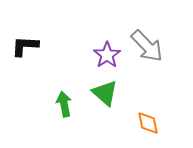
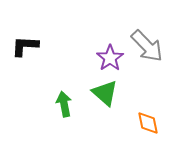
purple star: moved 3 px right, 3 px down
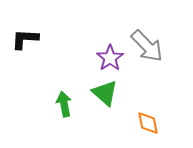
black L-shape: moved 7 px up
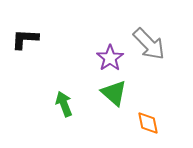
gray arrow: moved 2 px right, 2 px up
green triangle: moved 9 px right
green arrow: rotated 10 degrees counterclockwise
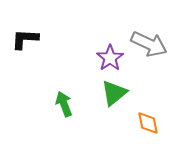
gray arrow: rotated 21 degrees counterclockwise
green triangle: rotated 40 degrees clockwise
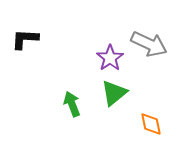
green arrow: moved 8 px right
orange diamond: moved 3 px right, 1 px down
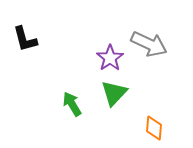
black L-shape: rotated 108 degrees counterclockwise
green triangle: rotated 8 degrees counterclockwise
green arrow: rotated 10 degrees counterclockwise
orange diamond: moved 3 px right, 4 px down; rotated 15 degrees clockwise
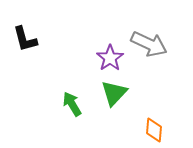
orange diamond: moved 2 px down
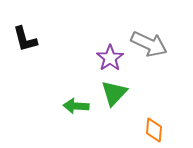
green arrow: moved 4 px right, 2 px down; rotated 55 degrees counterclockwise
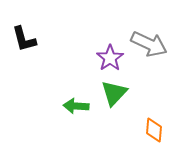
black L-shape: moved 1 px left
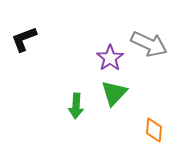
black L-shape: rotated 84 degrees clockwise
green arrow: rotated 90 degrees counterclockwise
